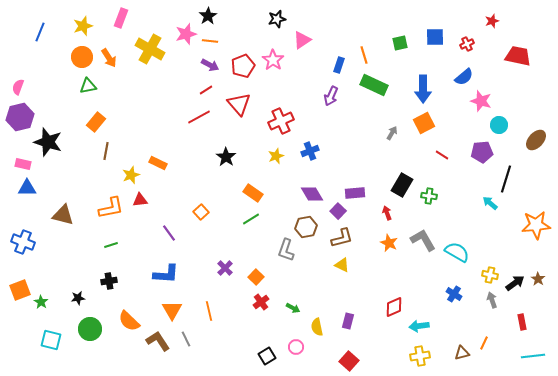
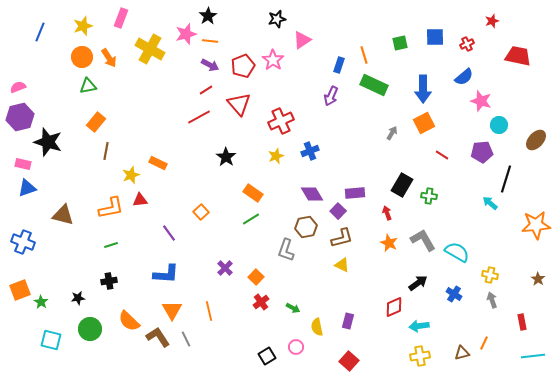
pink semicircle at (18, 87): rotated 49 degrees clockwise
blue triangle at (27, 188): rotated 18 degrees counterclockwise
black arrow at (515, 283): moved 97 px left
brown L-shape at (158, 341): moved 4 px up
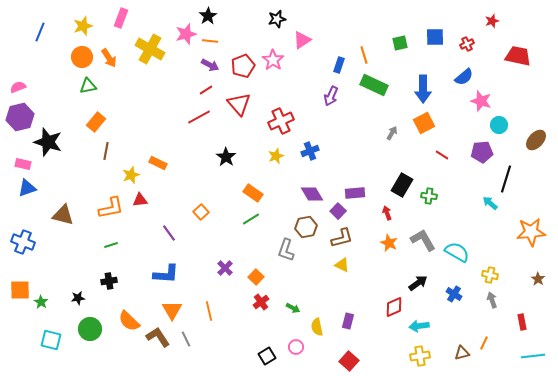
orange star at (536, 225): moved 5 px left, 7 px down
orange square at (20, 290): rotated 20 degrees clockwise
